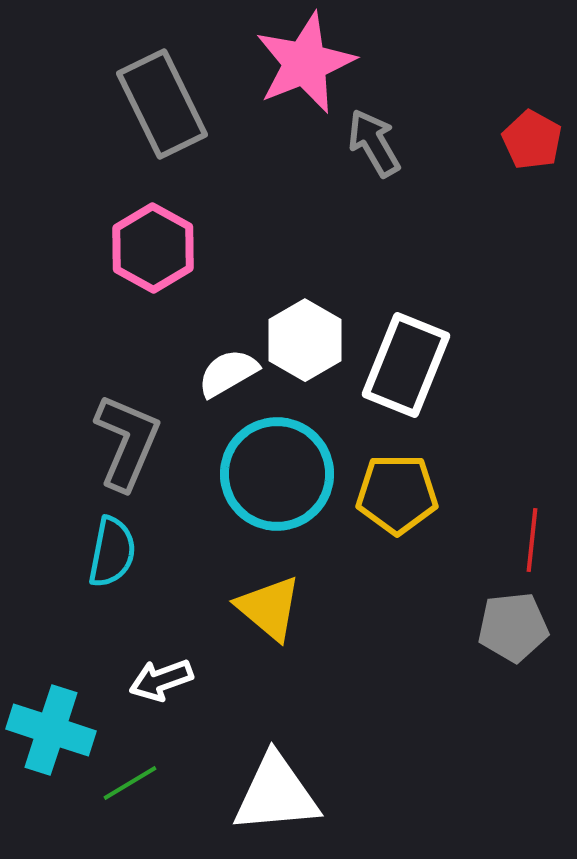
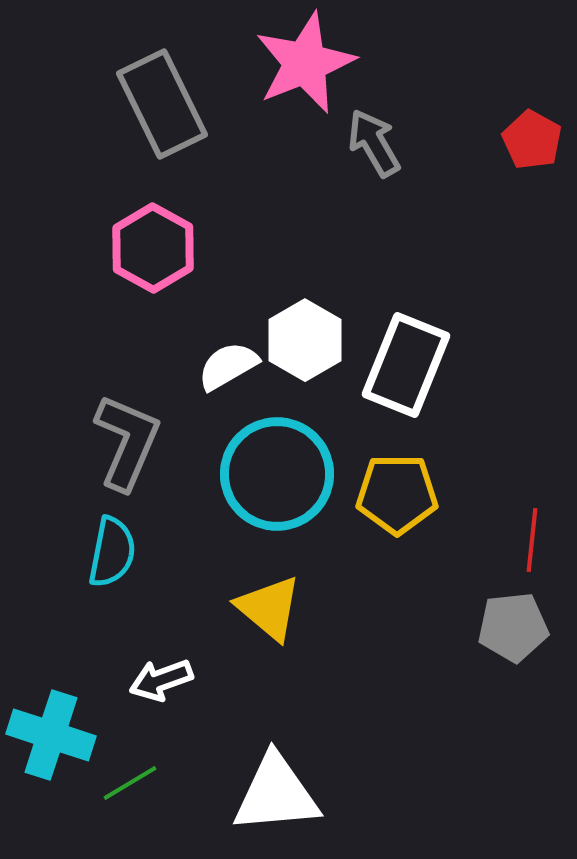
white semicircle: moved 7 px up
cyan cross: moved 5 px down
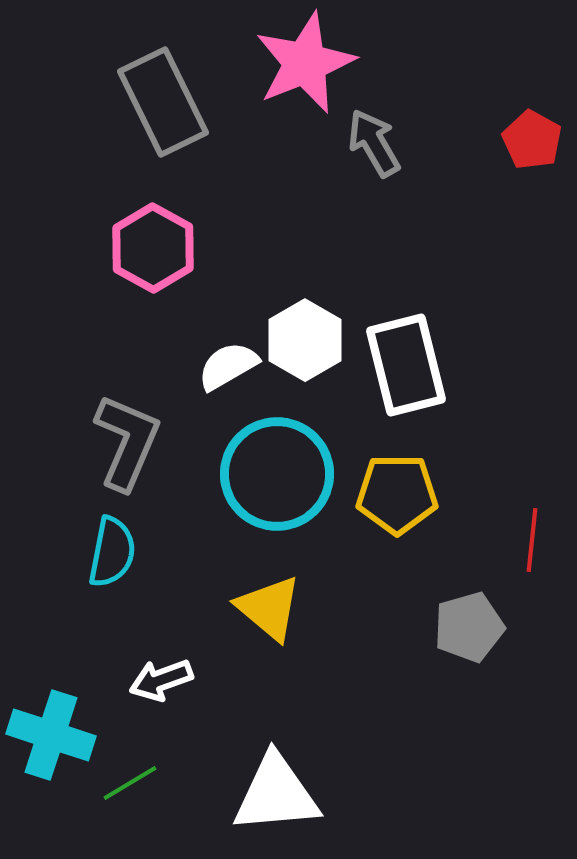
gray rectangle: moved 1 px right, 2 px up
white rectangle: rotated 36 degrees counterclockwise
gray pentagon: moved 44 px left; rotated 10 degrees counterclockwise
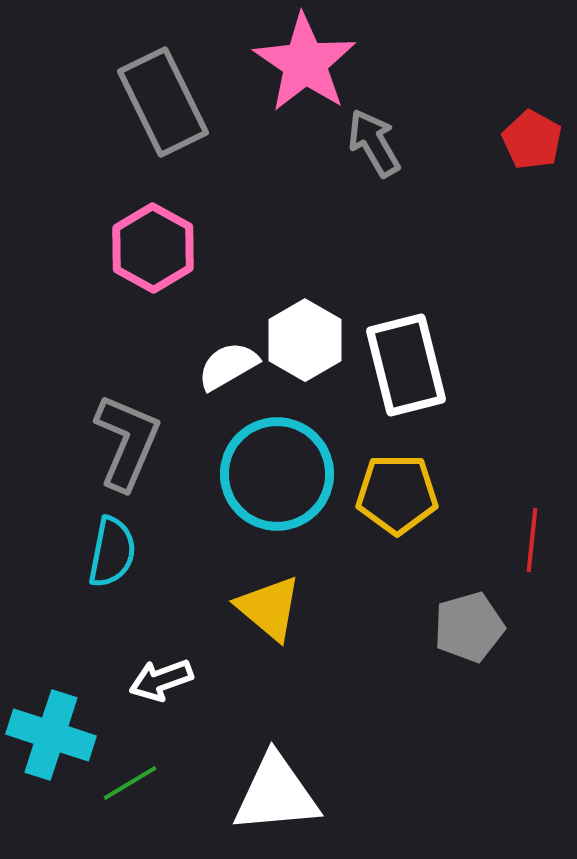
pink star: rotated 16 degrees counterclockwise
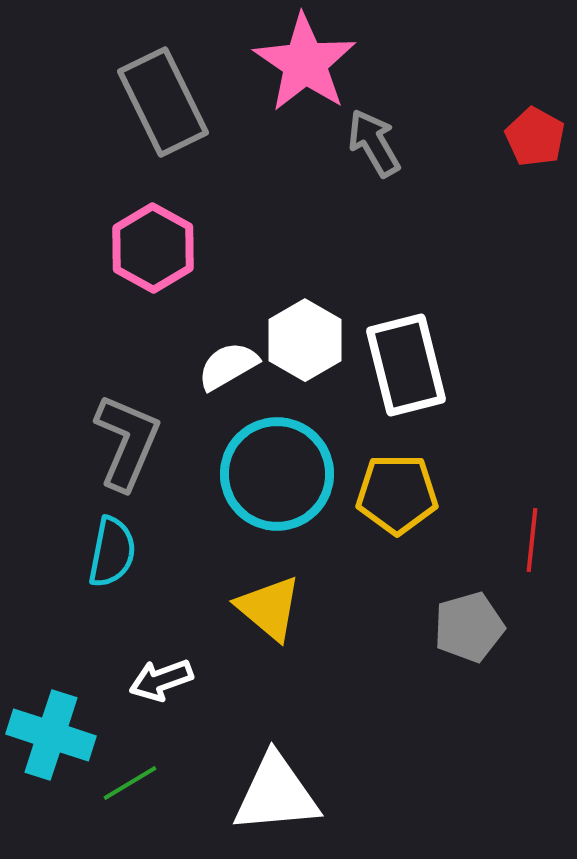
red pentagon: moved 3 px right, 3 px up
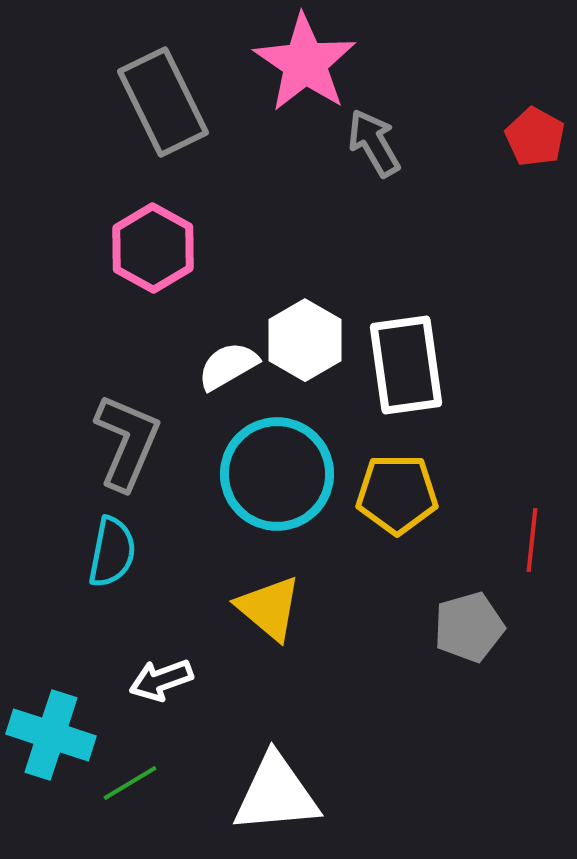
white rectangle: rotated 6 degrees clockwise
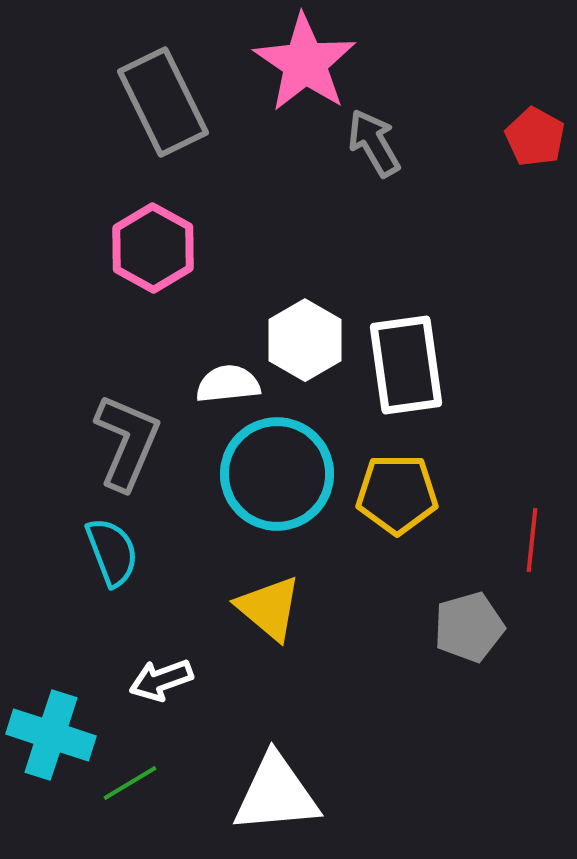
white semicircle: moved 18 px down; rotated 24 degrees clockwise
cyan semicircle: rotated 32 degrees counterclockwise
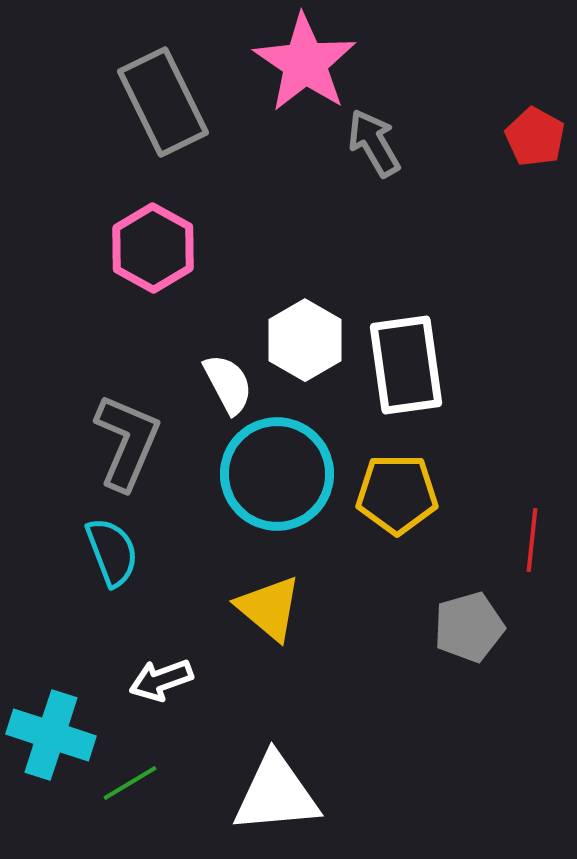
white semicircle: rotated 68 degrees clockwise
